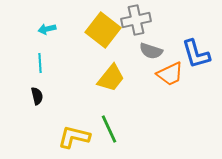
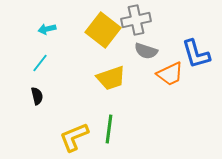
gray semicircle: moved 5 px left
cyan line: rotated 42 degrees clockwise
yellow trapezoid: rotated 32 degrees clockwise
green line: rotated 32 degrees clockwise
yellow L-shape: rotated 36 degrees counterclockwise
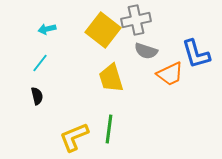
yellow trapezoid: rotated 92 degrees clockwise
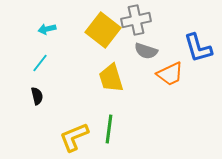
blue L-shape: moved 2 px right, 6 px up
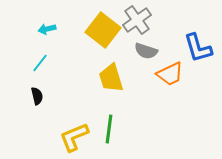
gray cross: moved 1 px right; rotated 24 degrees counterclockwise
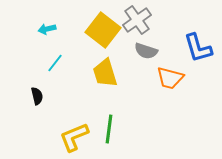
cyan line: moved 15 px right
orange trapezoid: moved 4 px down; rotated 40 degrees clockwise
yellow trapezoid: moved 6 px left, 5 px up
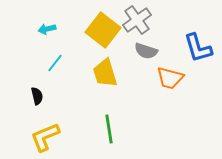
green line: rotated 16 degrees counterclockwise
yellow L-shape: moved 29 px left
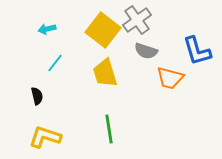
blue L-shape: moved 1 px left, 3 px down
yellow L-shape: rotated 40 degrees clockwise
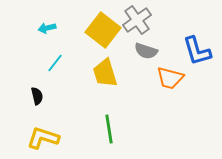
cyan arrow: moved 1 px up
yellow L-shape: moved 2 px left, 1 px down
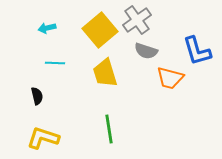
yellow square: moved 3 px left; rotated 12 degrees clockwise
cyan line: rotated 54 degrees clockwise
